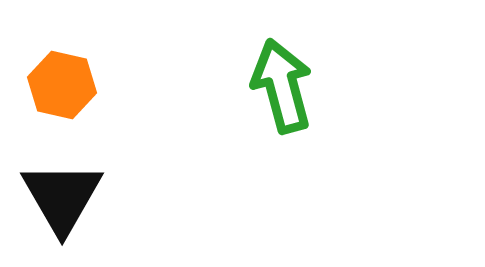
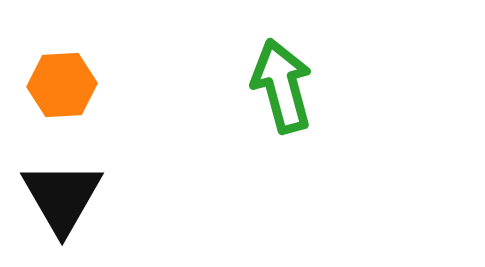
orange hexagon: rotated 16 degrees counterclockwise
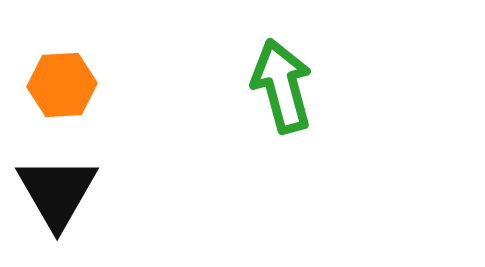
black triangle: moved 5 px left, 5 px up
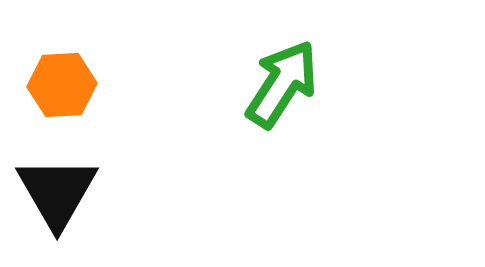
green arrow: moved 2 px up; rotated 48 degrees clockwise
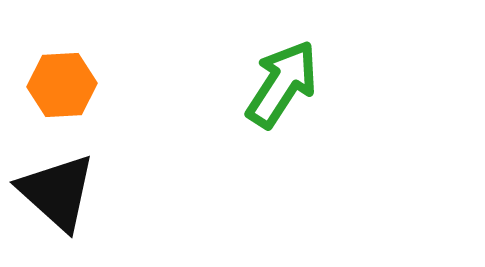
black triangle: rotated 18 degrees counterclockwise
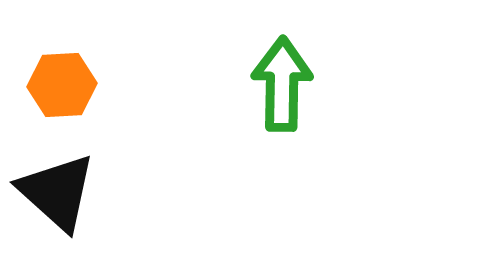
green arrow: rotated 32 degrees counterclockwise
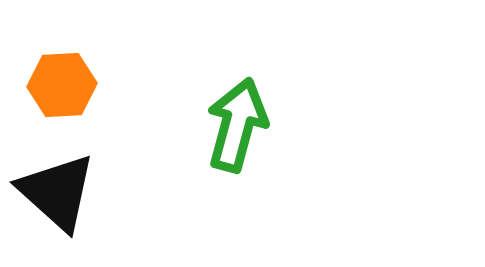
green arrow: moved 45 px left, 41 px down; rotated 14 degrees clockwise
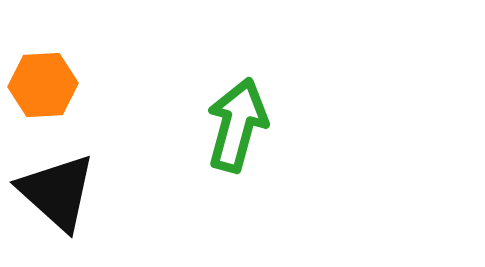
orange hexagon: moved 19 px left
